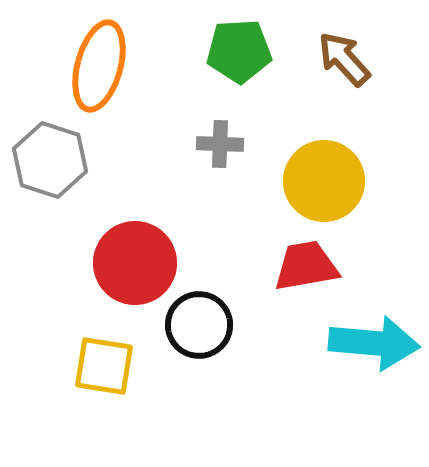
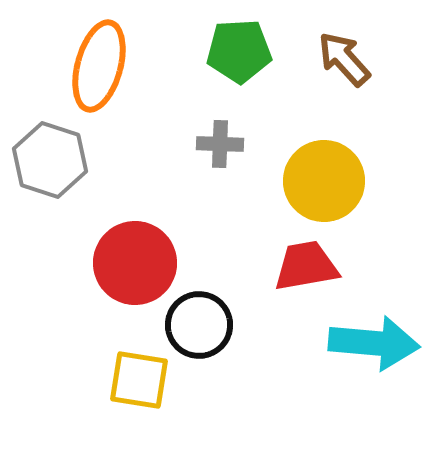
yellow square: moved 35 px right, 14 px down
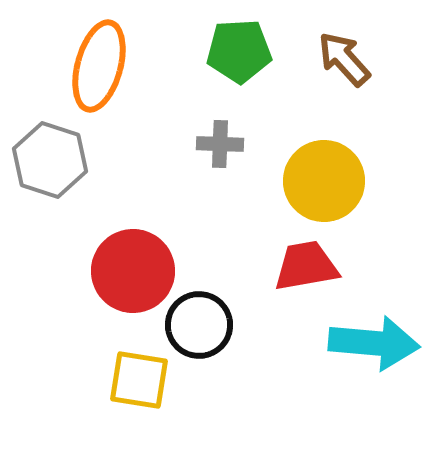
red circle: moved 2 px left, 8 px down
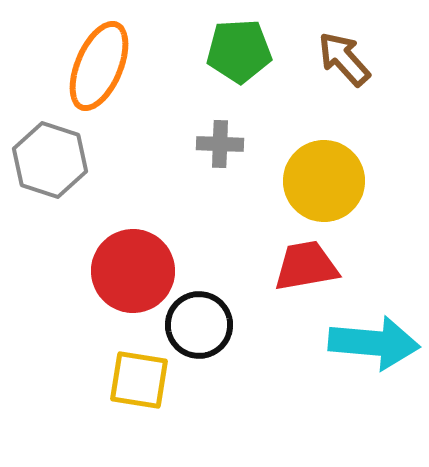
orange ellipse: rotated 8 degrees clockwise
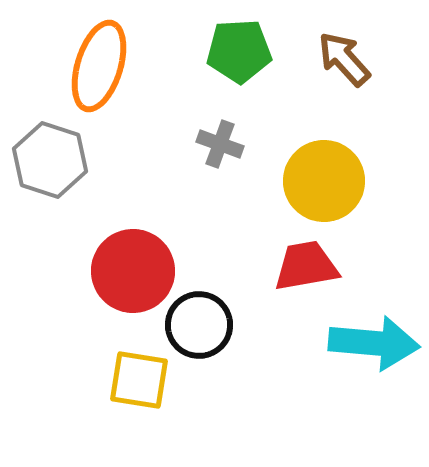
orange ellipse: rotated 6 degrees counterclockwise
gray cross: rotated 18 degrees clockwise
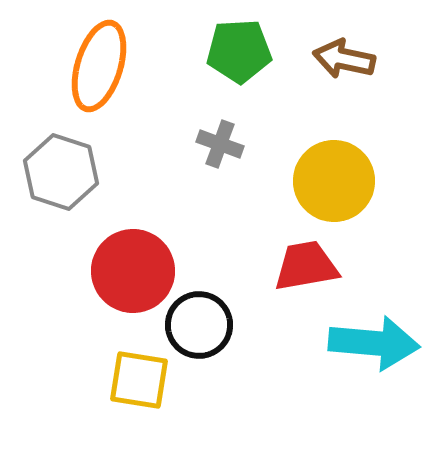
brown arrow: rotated 36 degrees counterclockwise
gray hexagon: moved 11 px right, 12 px down
yellow circle: moved 10 px right
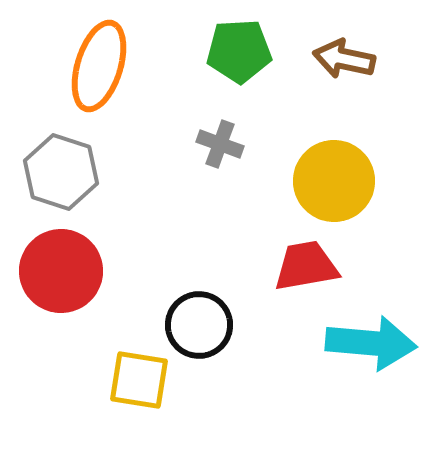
red circle: moved 72 px left
cyan arrow: moved 3 px left
